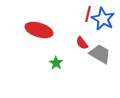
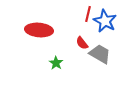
blue star: moved 2 px right, 2 px down
red ellipse: rotated 12 degrees counterclockwise
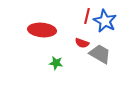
red line: moved 1 px left, 2 px down
red ellipse: moved 3 px right
red semicircle: rotated 32 degrees counterclockwise
green star: rotated 24 degrees counterclockwise
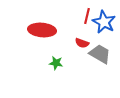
blue star: moved 1 px left, 1 px down
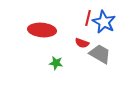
red line: moved 1 px right, 2 px down
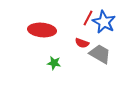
red line: rotated 14 degrees clockwise
green star: moved 2 px left
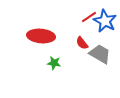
red line: moved 1 px right, 1 px up; rotated 28 degrees clockwise
blue star: moved 1 px right, 1 px up
red ellipse: moved 1 px left, 6 px down
red semicircle: rotated 32 degrees clockwise
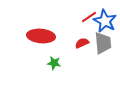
red semicircle: rotated 104 degrees clockwise
gray trapezoid: moved 3 px right, 11 px up; rotated 55 degrees clockwise
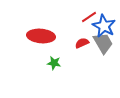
blue star: moved 1 px left, 5 px down
gray trapezoid: rotated 25 degrees counterclockwise
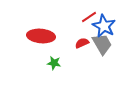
gray trapezoid: moved 1 px left, 1 px down
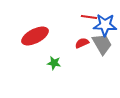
red line: rotated 42 degrees clockwise
blue star: moved 1 px right, 1 px up; rotated 25 degrees counterclockwise
red ellipse: moved 6 px left; rotated 32 degrees counterclockwise
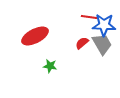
blue star: moved 1 px left
red semicircle: rotated 16 degrees counterclockwise
green star: moved 4 px left, 3 px down
